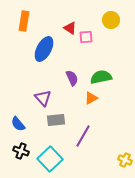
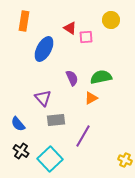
black cross: rotated 14 degrees clockwise
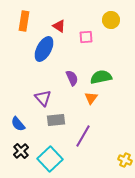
red triangle: moved 11 px left, 2 px up
orange triangle: rotated 24 degrees counterclockwise
black cross: rotated 14 degrees clockwise
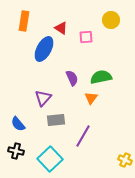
red triangle: moved 2 px right, 2 px down
purple triangle: rotated 24 degrees clockwise
black cross: moved 5 px left; rotated 35 degrees counterclockwise
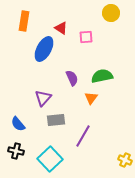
yellow circle: moved 7 px up
green semicircle: moved 1 px right, 1 px up
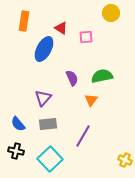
orange triangle: moved 2 px down
gray rectangle: moved 8 px left, 4 px down
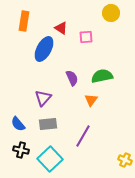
black cross: moved 5 px right, 1 px up
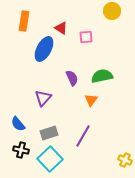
yellow circle: moved 1 px right, 2 px up
gray rectangle: moved 1 px right, 9 px down; rotated 12 degrees counterclockwise
